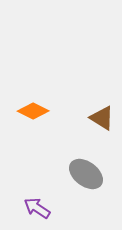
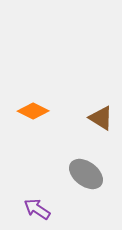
brown triangle: moved 1 px left
purple arrow: moved 1 px down
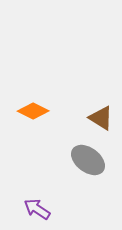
gray ellipse: moved 2 px right, 14 px up
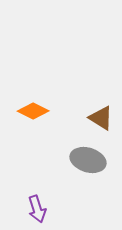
gray ellipse: rotated 20 degrees counterclockwise
purple arrow: rotated 140 degrees counterclockwise
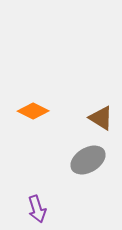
gray ellipse: rotated 48 degrees counterclockwise
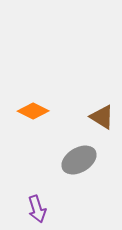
brown triangle: moved 1 px right, 1 px up
gray ellipse: moved 9 px left
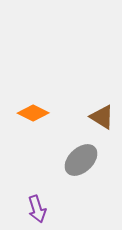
orange diamond: moved 2 px down
gray ellipse: moved 2 px right; rotated 12 degrees counterclockwise
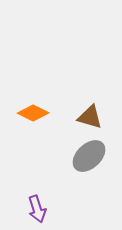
brown triangle: moved 12 px left; rotated 16 degrees counterclockwise
gray ellipse: moved 8 px right, 4 px up
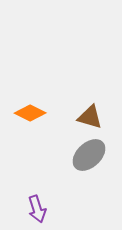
orange diamond: moved 3 px left
gray ellipse: moved 1 px up
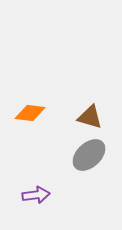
orange diamond: rotated 20 degrees counterclockwise
purple arrow: moved 1 px left, 14 px up; rotated 80 degrees counterclockwise
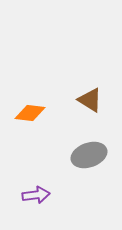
brown triangle: moved 17 px up; rotated 16 degrees clockwise
gray ellipse: rotated 24 degrees clockwise
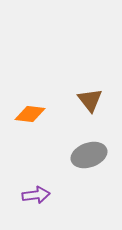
brown triangle: rotated 20 degrees clockwise
orange diamond: moved 1 px down
